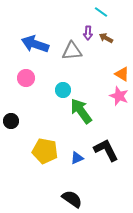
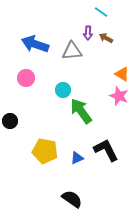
black circle: moved 1 px left
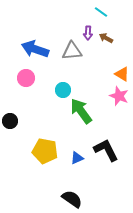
blue arrow: moved 5 px down
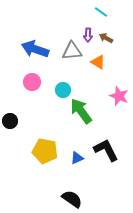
purple arrow: moved 2 px down
orange triangle: moved 24 px left, 12 px up
pink circle: moved 6 px right, 4 px down
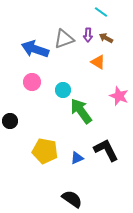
gray triangle: moved 8 px left, 12 px up; rotated 15 degrees counterclockwise
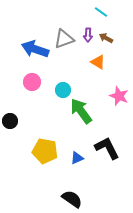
black L-shape: moved 1 px right, 2 px up
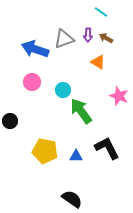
blue triangle: moved 1 px left, 2 px up; rotated 24 degrees clockwise
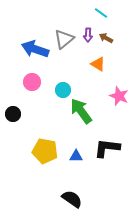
cyan line: moved 1 px down
gray triangle: rotated 20 degrees counterclockwise
orange triangle: moved 2 px down
black circle: moved 3 px right, 7 px up
black L-shape: rotated 56 degrees counterclockwise
